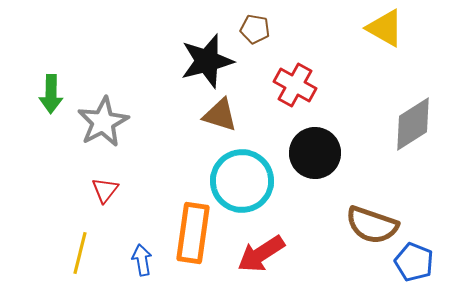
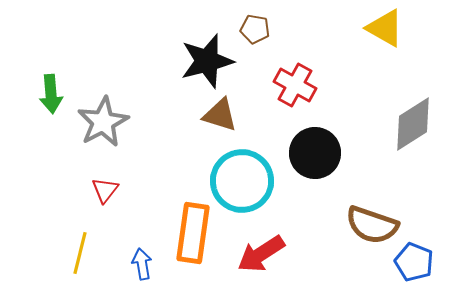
green arrow: rotated 6 degrees counterclockwise
blue arrow: moved 4 px down
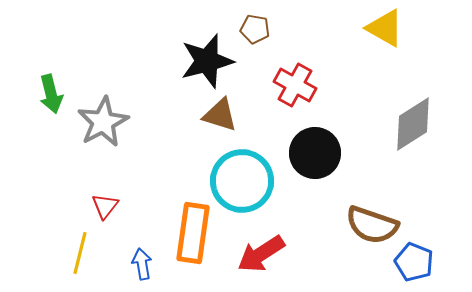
green arrow: rotated 9 degrees counterclockwise
red triangle: moved 16 px down
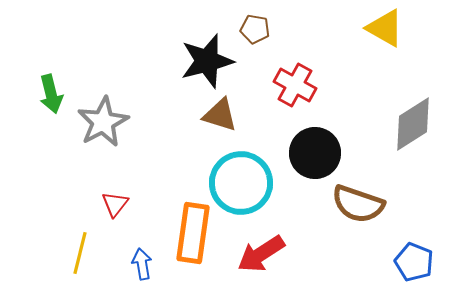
cyan circle: moved 1 px left, 2 px down
red triangle: moved 10 px right, 2 px up
brown semicircle: moved 14 px left, 21 px up
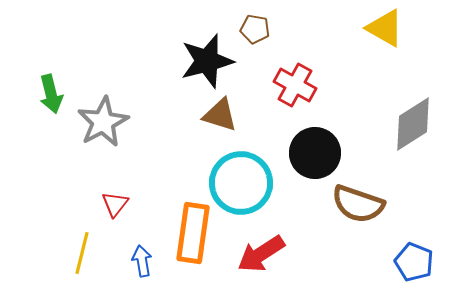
yellow line: moved 2 px right
blue arrow: moved 3 px up
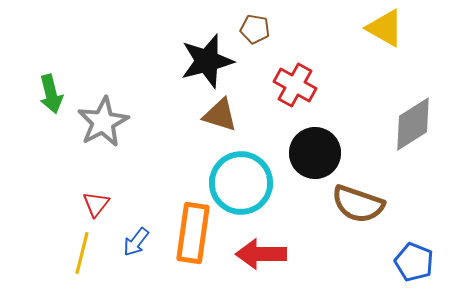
red triangle: moved 19 px left
red arrow: rotated 33 degrees clockwise
blue arrow: moved 6 px left, 19 px up; rotated 132 degrees counterclockwise
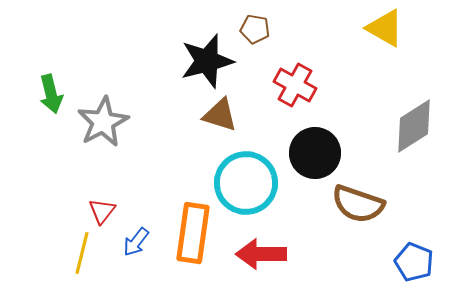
gray diamond: moved 1 px right, 2 px down
cyan circle: moved 5 px right
red triangle: moved 6 px right, 7 px down
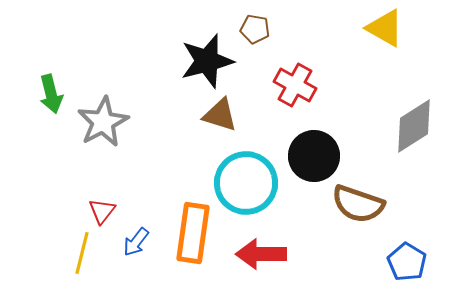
black circle: moved 1 px left, 3 px down
blue pentagon: moved 7 px left; rotated 9 degrees clockwise
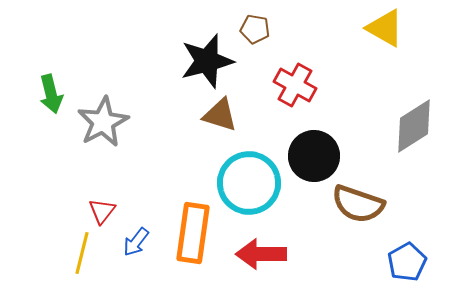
cyan circle: moved 3 px right
blue pentagon: rotated 12 degrees clockwise
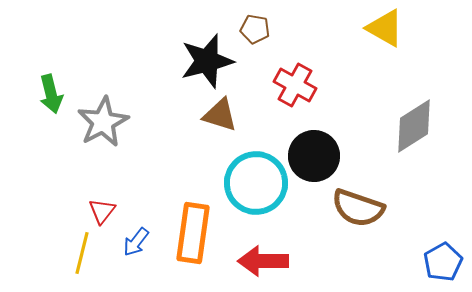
cyan circle: moved 7 px right
brown semicircle: moved 4 px down
red arrow: moved 2 px right, 7 px down
blue pentagon: moved 36 px right
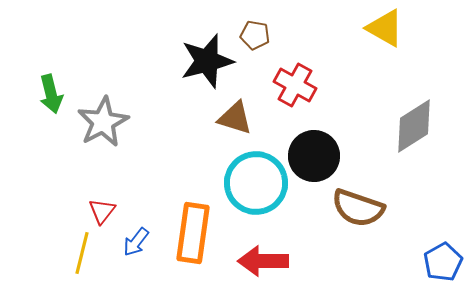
brown pentagon: moved 6 px down
brown triangle: moved 15 px right, 3 px down
